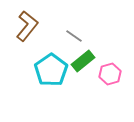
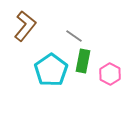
brown L-shape: moved 2 px left
green rectangle: rotated 40 degrees counterclockwise
pink hexagon: rotated 15 degrees counterclockwise
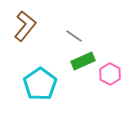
green rectangle: rotated 55 degrees clockwise
cyan pentagon: moved 11 px left, 14 px down
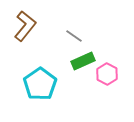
pink hexagon: moved 3 px left
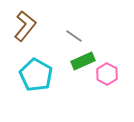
cyan pentagon: moved 4 px left, 9 px up; rotated 8 degrees counterclockwise
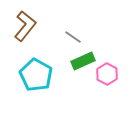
gray line: moved 1 px left, 1 px down
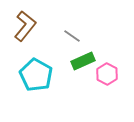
gray line: moved 1 px left, 1 px up
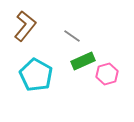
pink hexagon: rotated 15 degrees clockwise
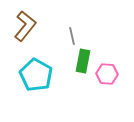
gray line: rotated 42 degrees clockwise
green rectangle: rotated 55 degrees counterclockwise
pink hexagon: rotated 20 degrees clockwise
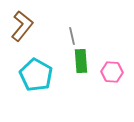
brown L-shape: moved 3 px left
green rectangle: moved 2 px left; rotated 15 degrees counterclockwise
pink hexagon: moved 5 px right, 2 px up
